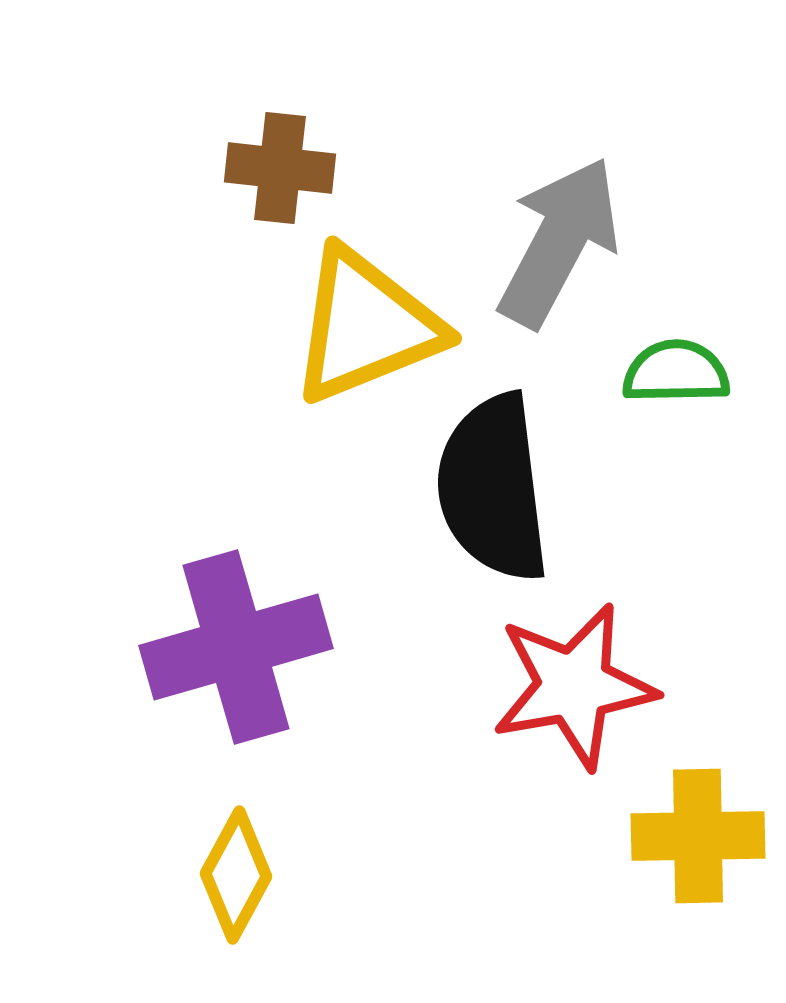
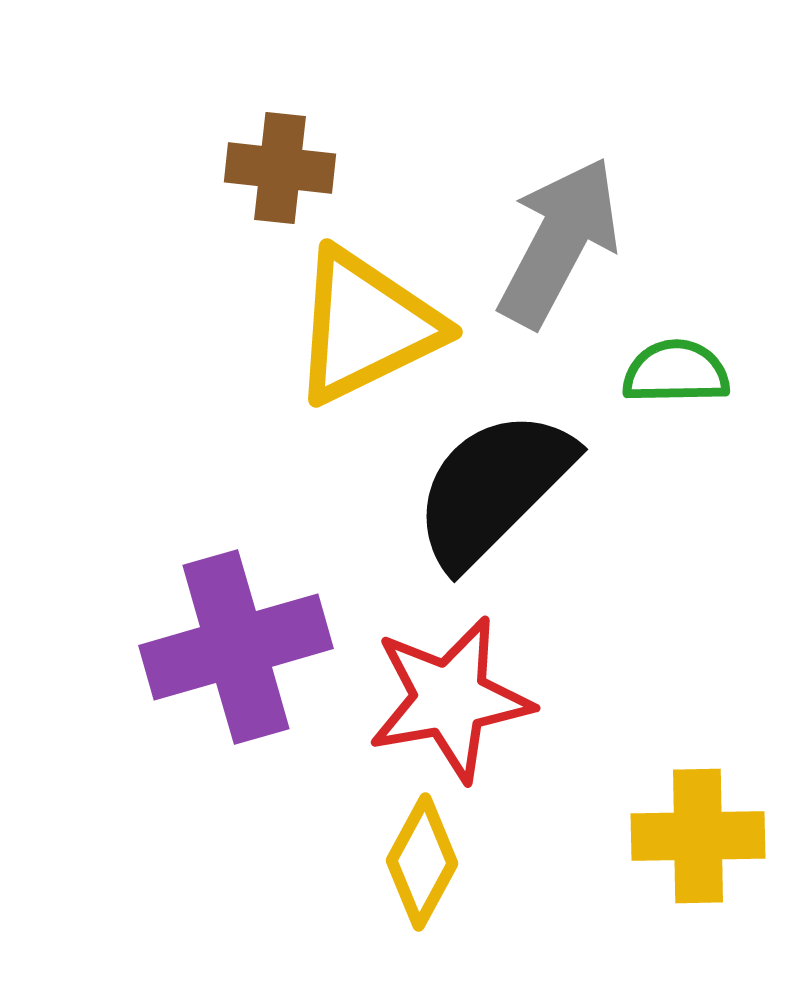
yellow triangle: rotated 4 degrees counterclockwise
black semicircle: rotated 52 degrees clockwise
red star: moved 124 px left, 13 px down
yellow diamond: moved 186 px right, 13 px up
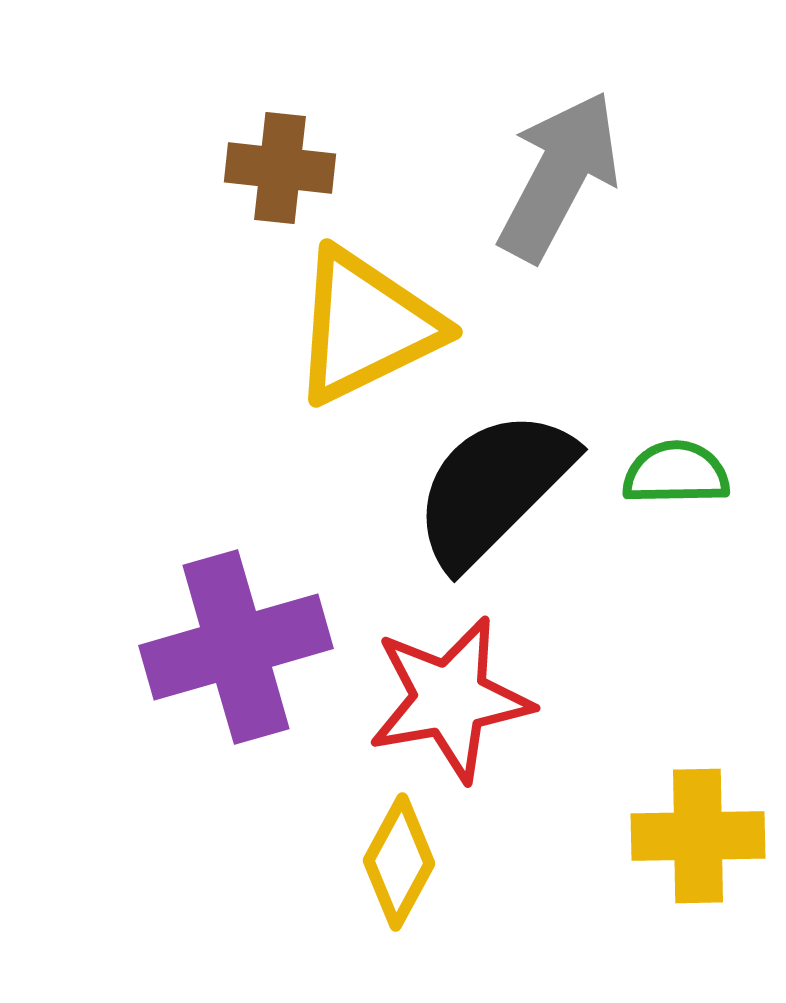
gray arrow: moved 66 px up
green semicircle: moved 101 px down
yellow diamond: moved 23 px left
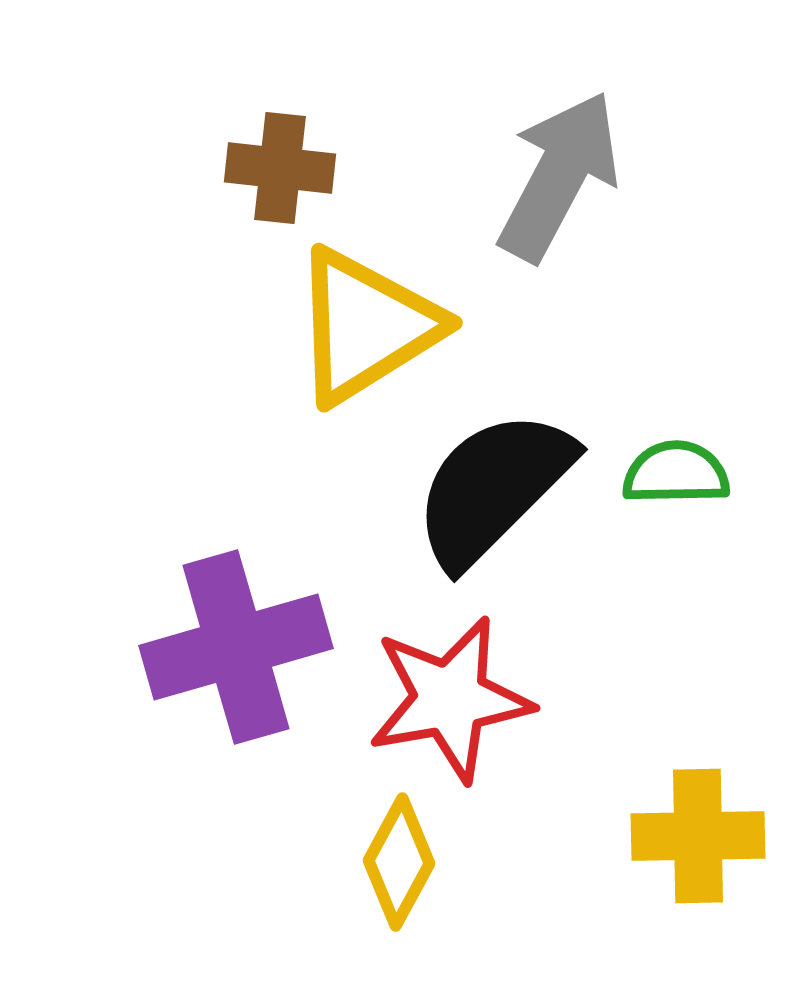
yellow triangle: rotated 6 degrees counterclockwise
